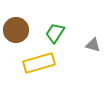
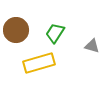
gray triangle: moved 1 px left, 1 px down
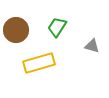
green trapezoid: moved 2 px right, 6 px up
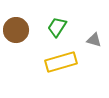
gray triangle: moved 2 px right, 6 px up
yellow rectangle: moved 22 px right, 1 px up
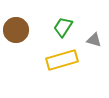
green trapezoid: moved 6 px right
yellow rectangle: moved 1 px right, 2 px up
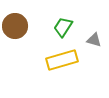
brown circle: moved 1 px left, 4 px up
